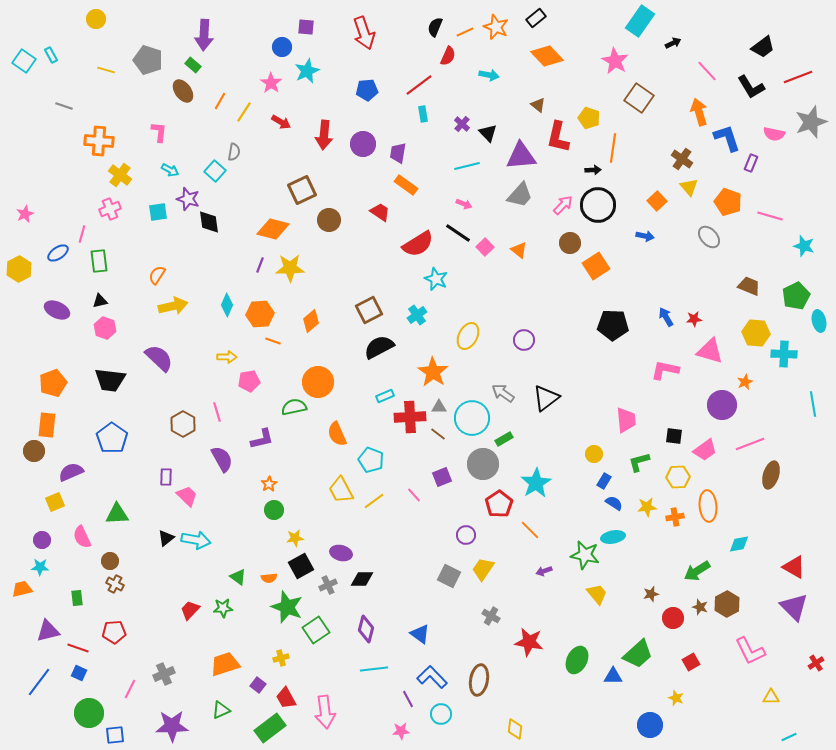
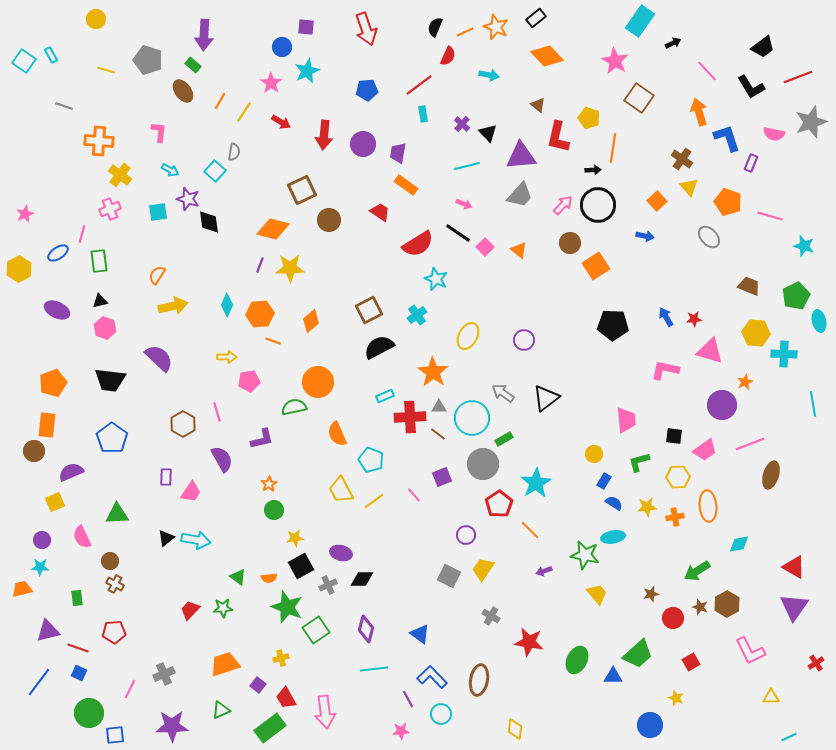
red arrow at (364, 33): moved 2 px right, 4 px up
pink trapezoid at (187, 496): moved 4 px right, 4 px up; rotated 80 degrees clockwise
purple triangle at (794, 607): rotated 20 degrees clockwise
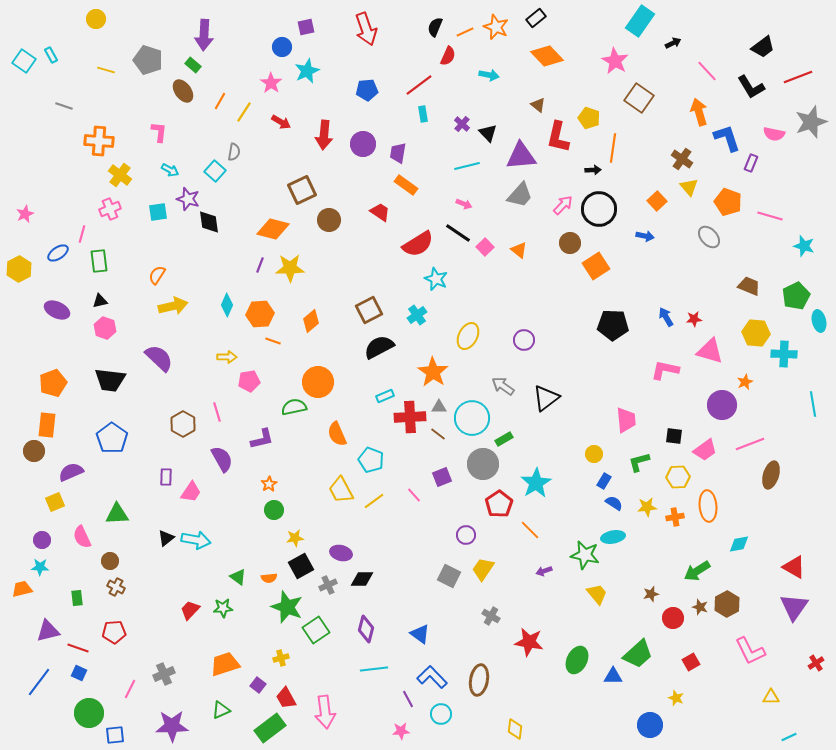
purple square at (306, 27): rotated 18 degrees counterclockwise
black circle at (598, 205): moved 1 px right, 4 px down
gray arrow at (503, 393): moved 7 px up
brown cross at (115, 584): moved 1 px right, 3 px down
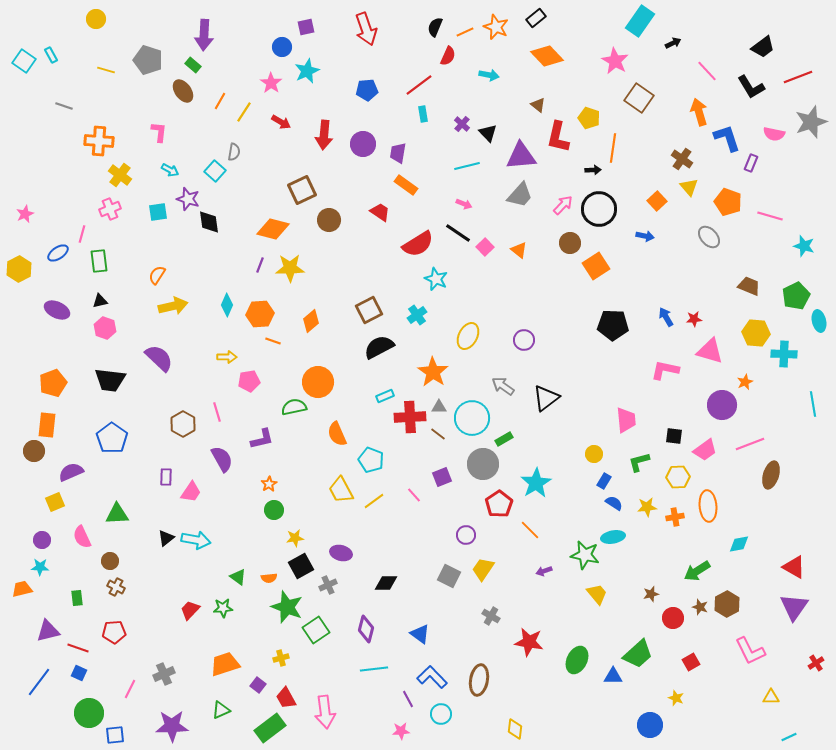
black diamond at (362, 579): moved 24 px right, 4 px down
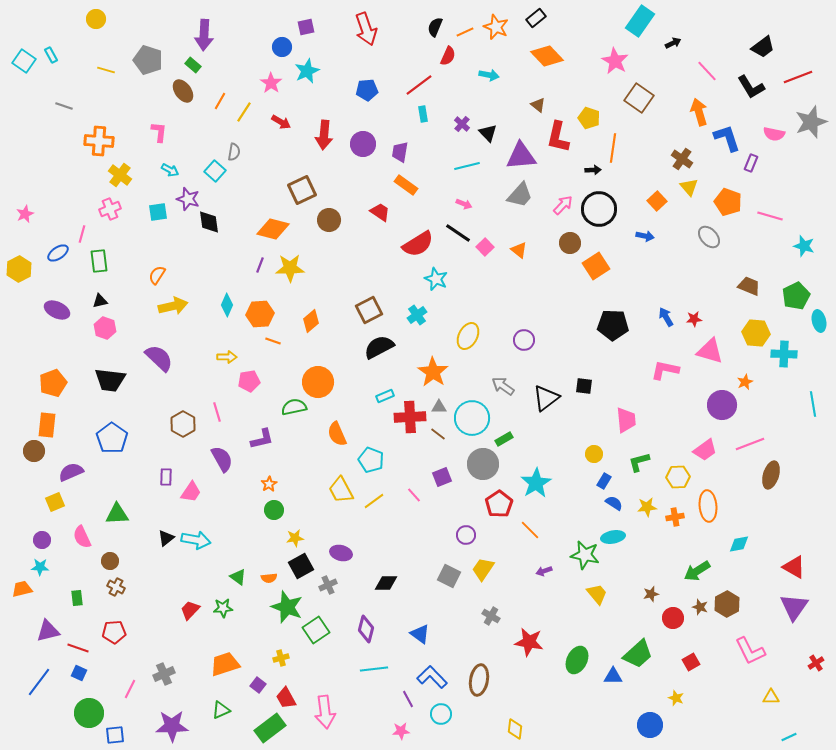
purple trapezoid at (398, 153): moved 2 px right, 1 px up
black square at (674, 436): moved 90 px left, 50 px up
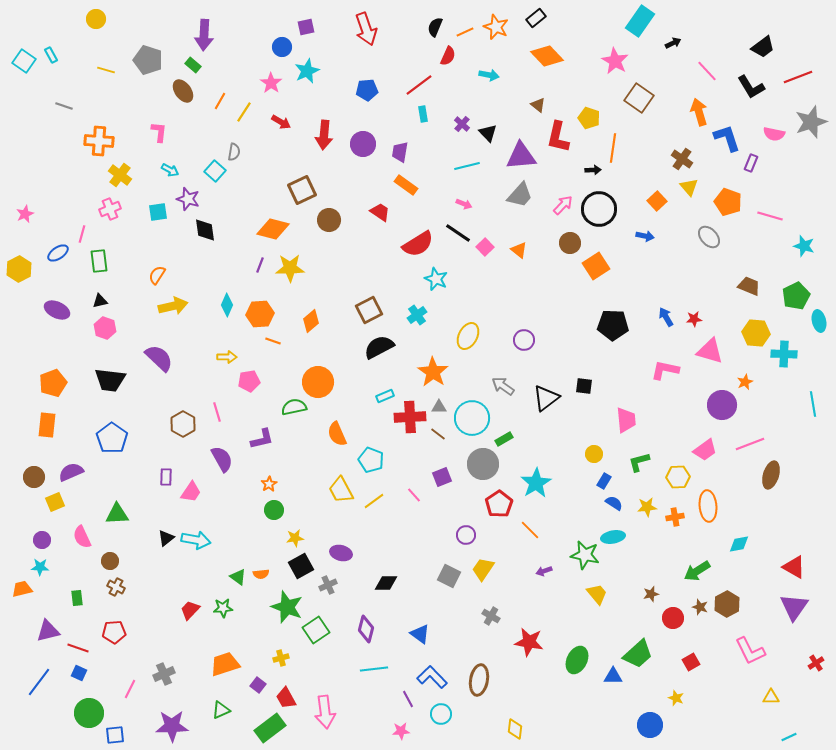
black diamond at (209, 222): moved 4 px left, 8 px down
brown circle at (34, 451): moved 26 px down
orange semicircle at (269, 578): moved 8 px left, 4 px up
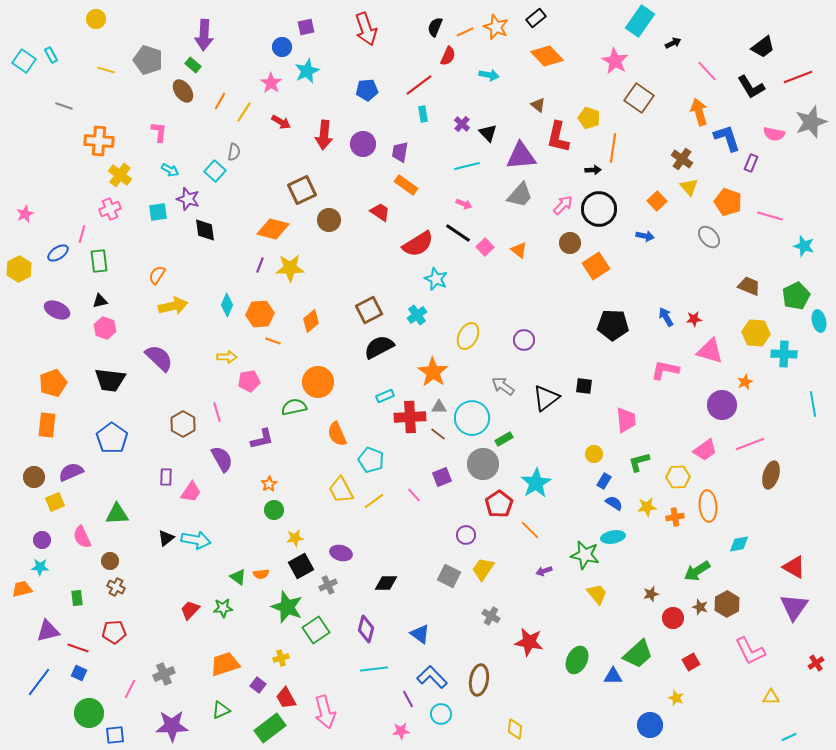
pink arrow at (325, 712): rotated 8 degrees counterclockwise
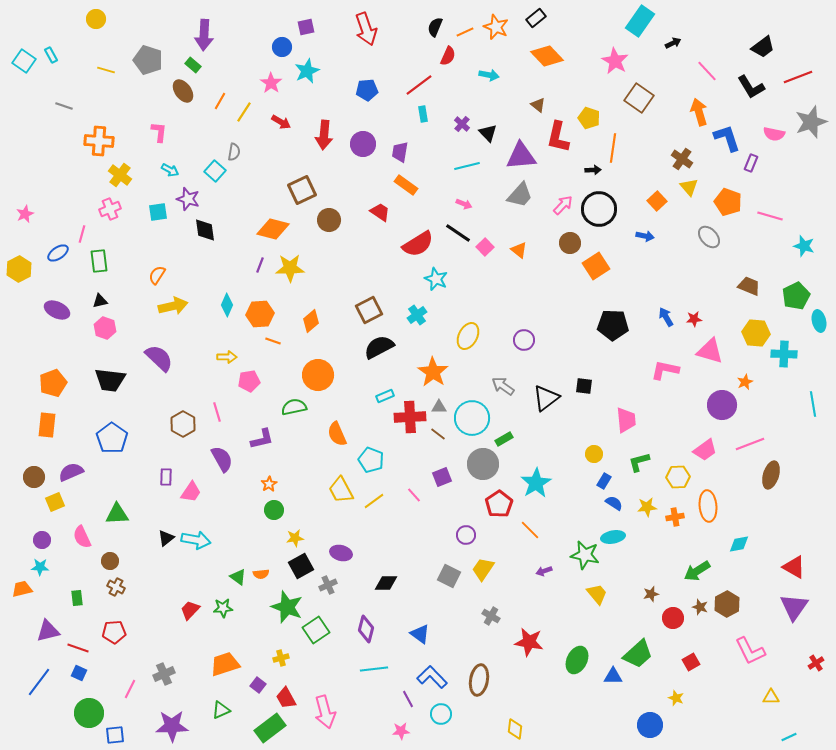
orange circle at (318, 382): moved 7 px up
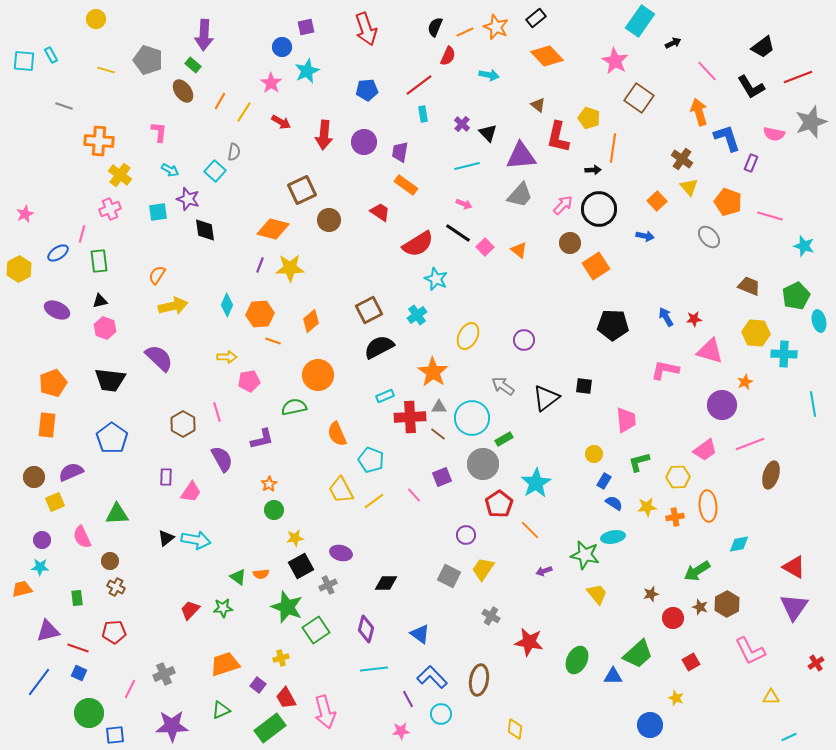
cyan square at (24, 61): rotated 30 degrees counterclockwise
purple circle at (363, 144): moved 1 px right, 2 px up
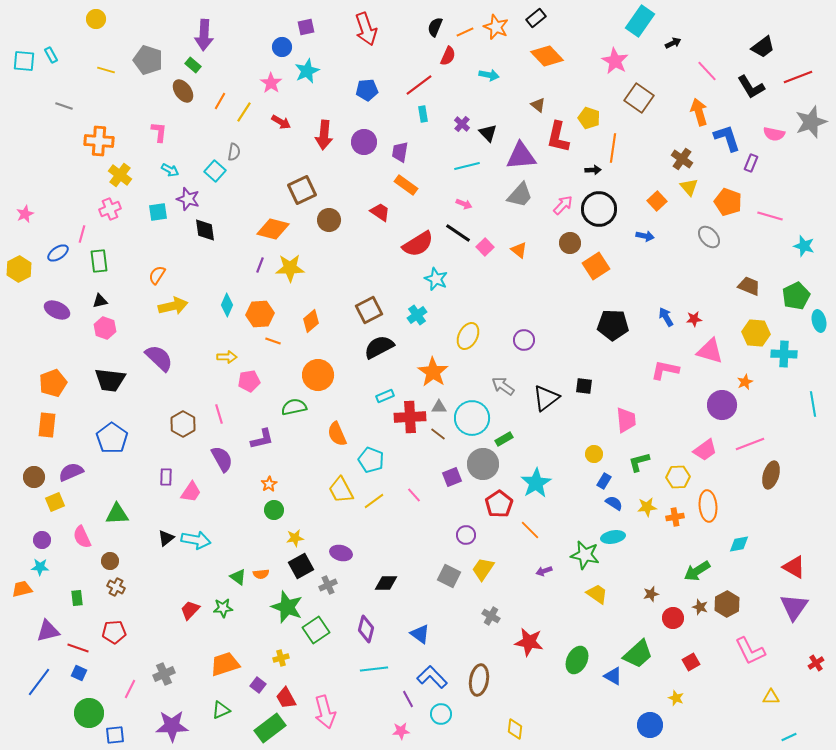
pink line at (217, 412): moved 2 px right, 2 px down
purple square at (442, 477): moved 10 px right
yellow trapezoid at (597, 594): rotated 15 degrees counterclockwise
blue triangle at (613, 676): rotated 30 degrees clockwise
